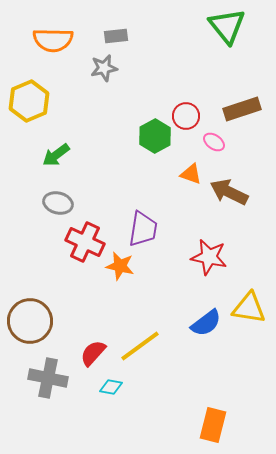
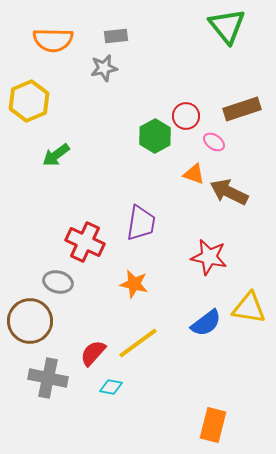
orange triangle: moved 3 px right
gray ellipse: moved 79 px down
purple trapezoid: moved 2 px left, 6 px up
orange star: moved 14 px right, 18 px down
yellow line: moved 2 px left, 3 px up
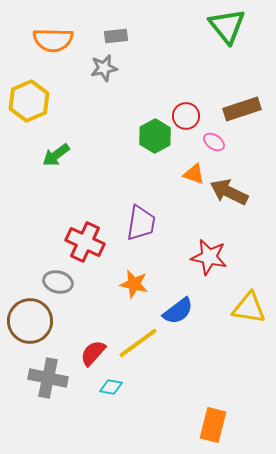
blue semicircle: moved 28 px left, 12 px up
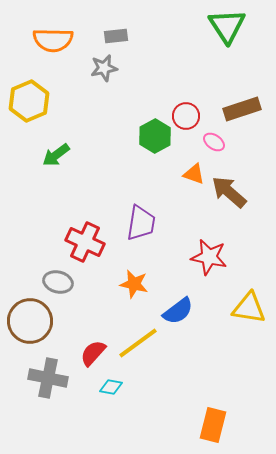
green triangle: rotated 6 degrees clockwise
brown arrow: rotated 15 degrees clockwise
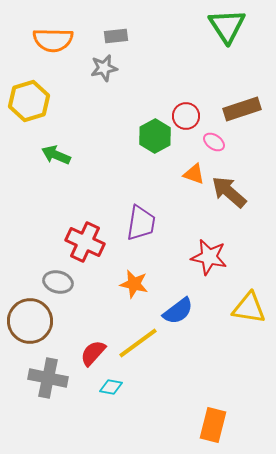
yellow hexagon: rotated 6 degrees clockwise
green arrow: rotated 60 degrees clockwise
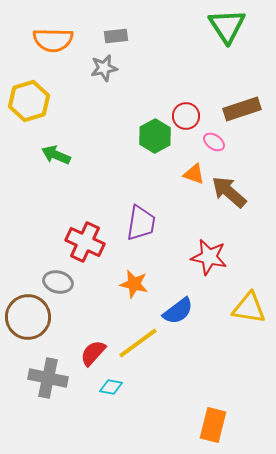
brown circle: moved 2 px left, 4 px up
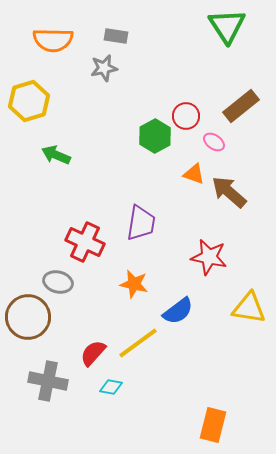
gray rectangle: rotated 15 degrees clockwise
brown rectangle: moved 1 px left, 3 px up; rotated 21 degrees counterclockwise
gray cross: moved 3 px down
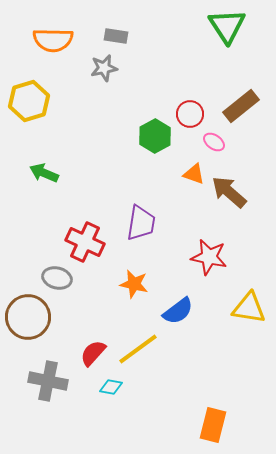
red circle: moved 4 px right, 2 px up
green arrow: moved 12 px left, 18 px down
gray ellipse: moved 1 px left, 4 px up
yellow line: moved 6 px down
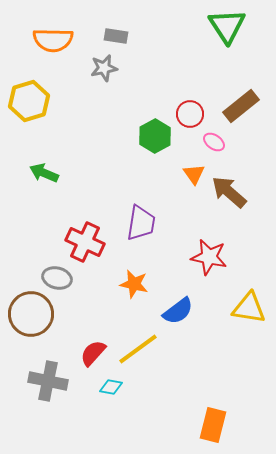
orange triangle: rotated 35 degrees clockwise
brown circle: moved 3 px right, 3 px up
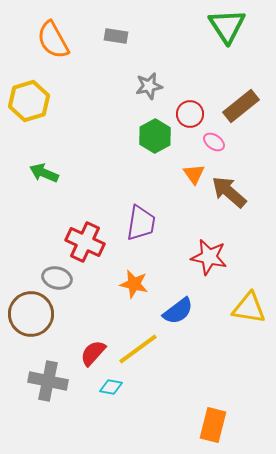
orange semicircle: rotated 60 degrees clockwise
gray star: moved 45 px right, 18 px down
